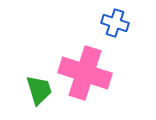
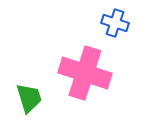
green trapezoid: moved 10 px left, 8 px down
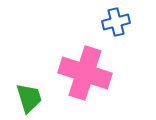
blue cross: moved 1 px right, 1 px up; rotated 32 degrees counterclockwise
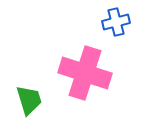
green trapezoid: moved 2 px down
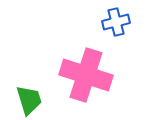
pink cross: moved 1 px right, 2 px down
